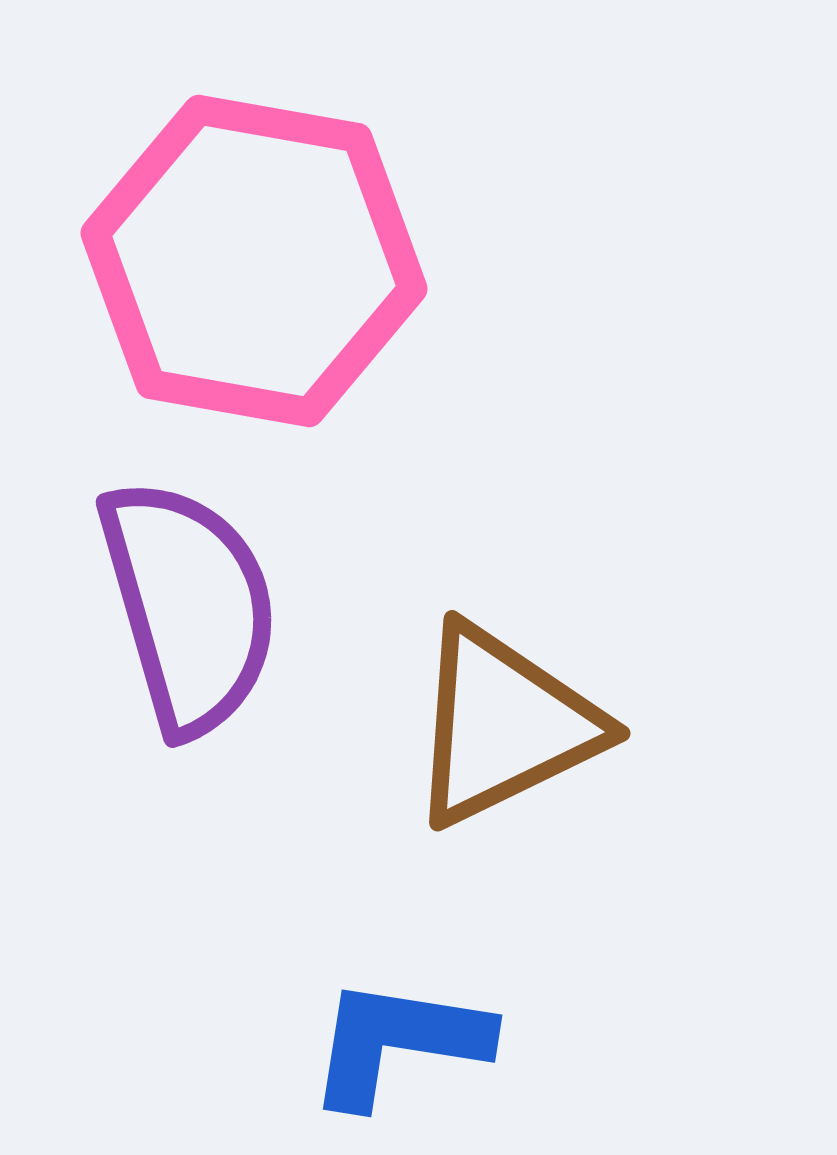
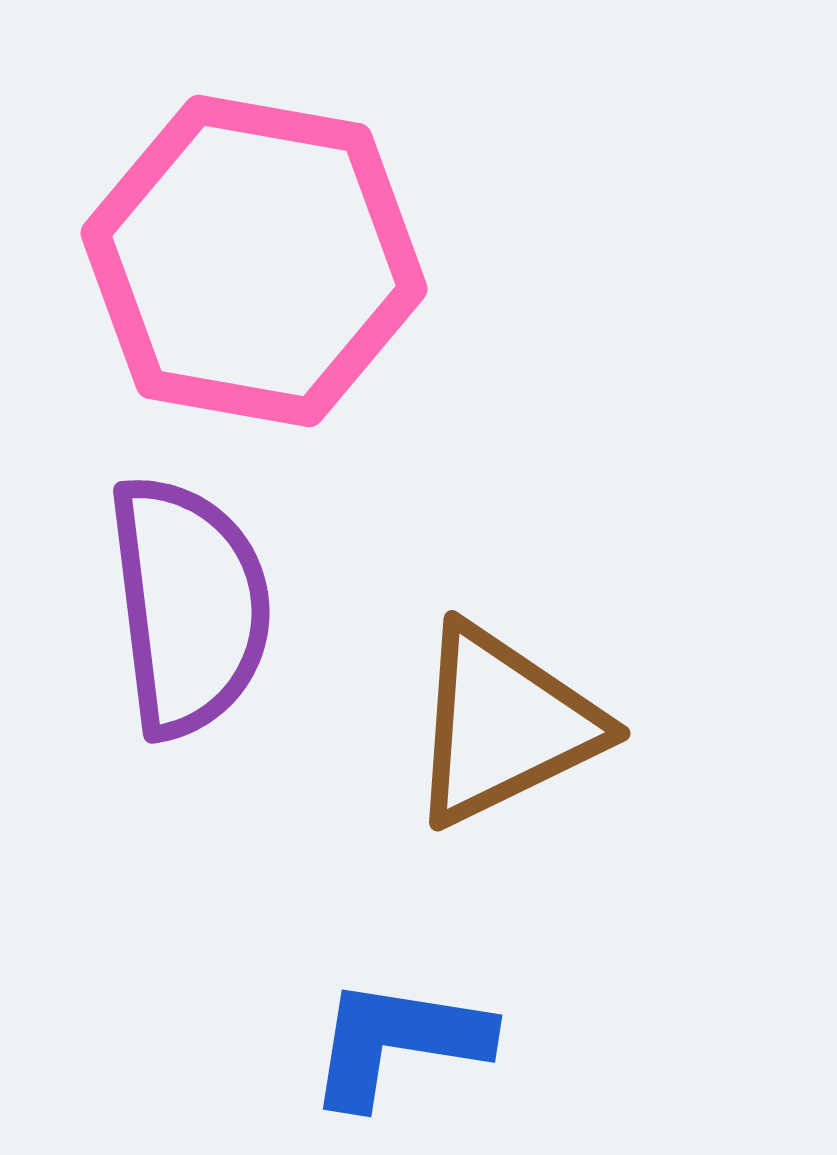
purple semicircle: rotated 9 degrees clockwise
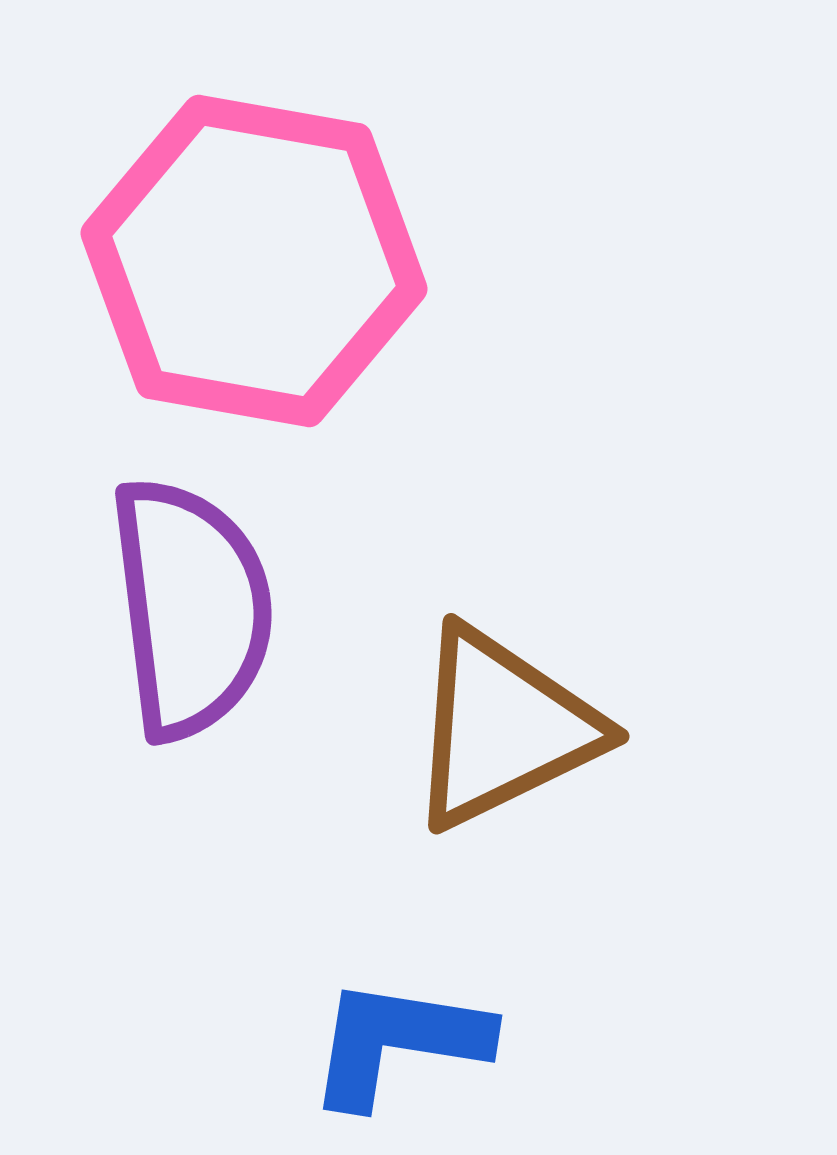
purple semicircle: moved 2 px right, 2 px down
brown triangle: moved 1 px left, 3 px down
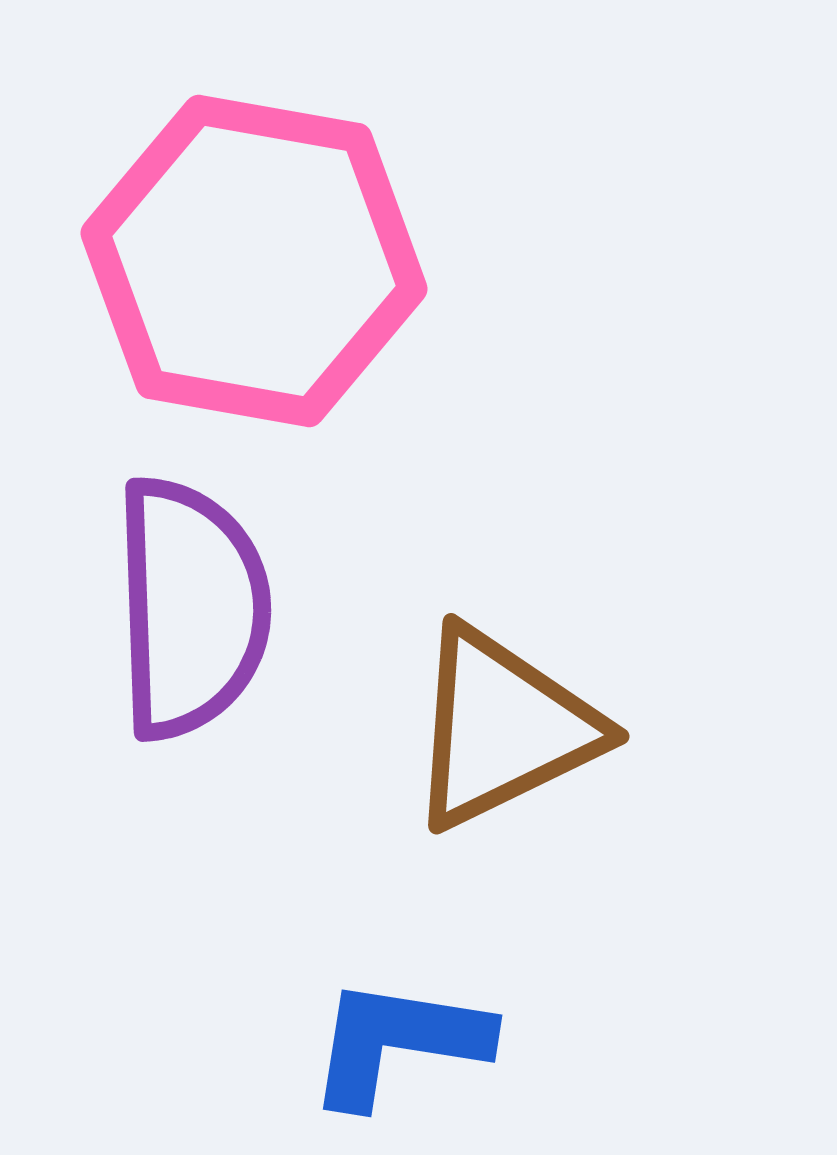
purple semicircle: rotated 5 degrees clockwise
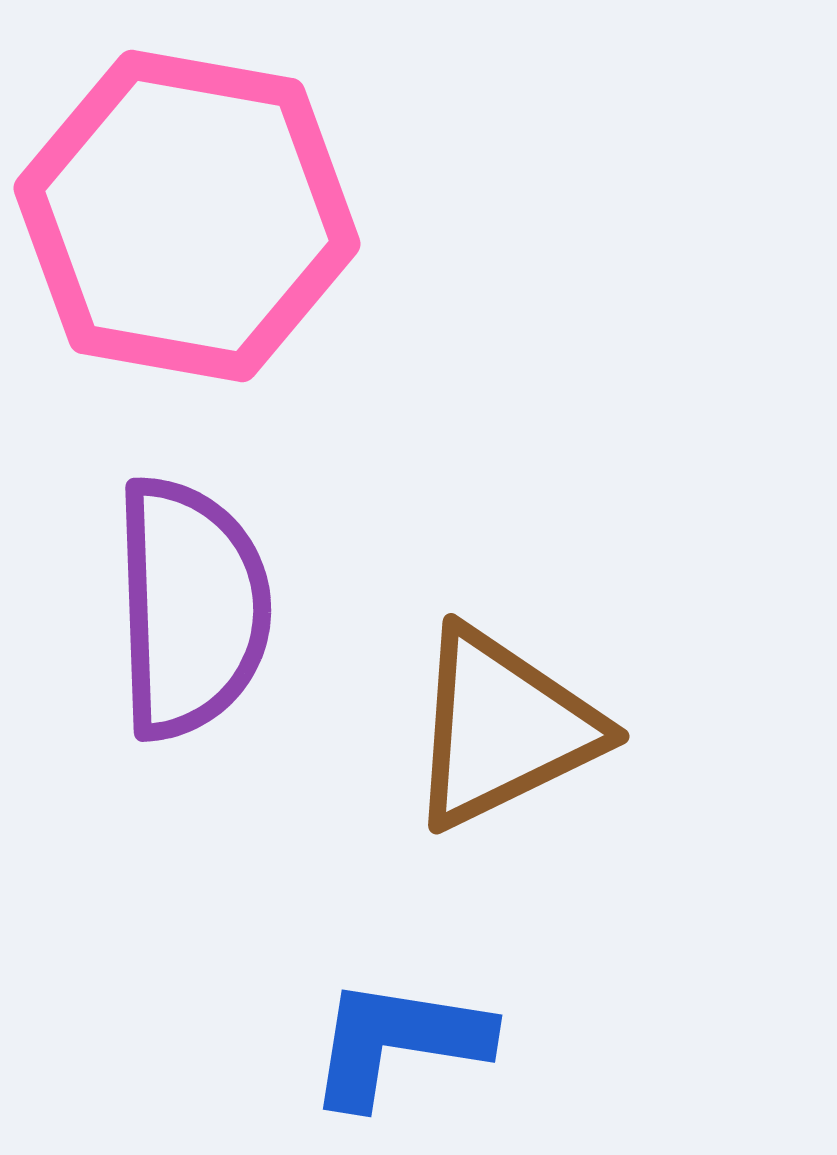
pink hexagon: moved 67 px left, 45 px up
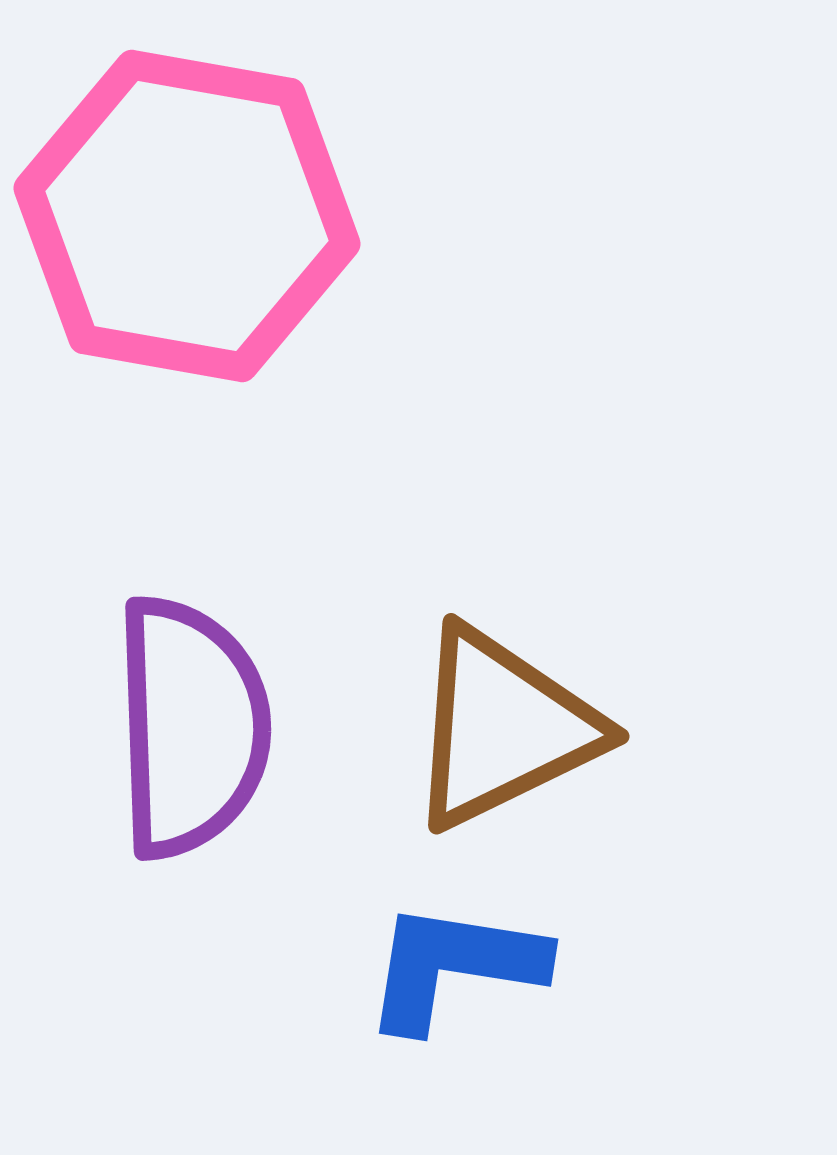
purple semicircle: moved 119 px down
blue L-shape: moved 56 px right, 76 px up
